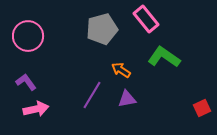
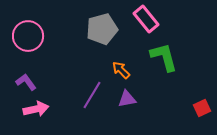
green L-shape: rotated 40 degrees clockwise
orange arrow: rotated 12 degrees clockwise
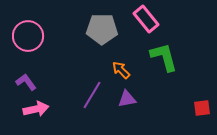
gray pentagon: rotated 16 degrees clockwise
red square: rotated 18 degrees clockwise
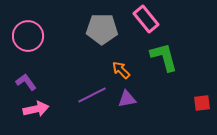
purple line: rotated 32 degrees clockwise
red square: moved 5 px up
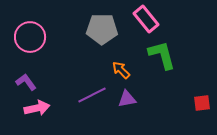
pink circle: moved 2 px right, 1 px down
green L-shape: moved 2 px left, 2 px up
pink arrow: moved 1 px right, 1 px up
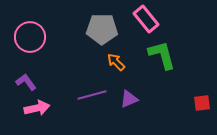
orange arrow: moved 5 px left, 8 px up
purple line: rotated 12 degrees clockwise
purple triangle: moved 2 px right; rotated 12 degrees counterclockwise
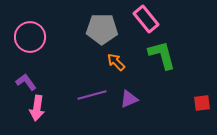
pink arrow: rotated 110 degrees clockwise
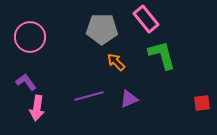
purple line: moved 3 px left, 1 px down
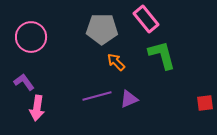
pink circle: moved 1 px right
purple L-shape: moved 2 px left
purple line: moved 8 px right
red square: moved 3 px right
